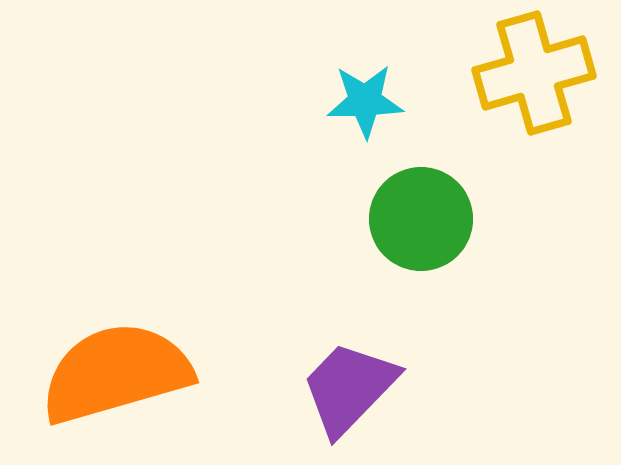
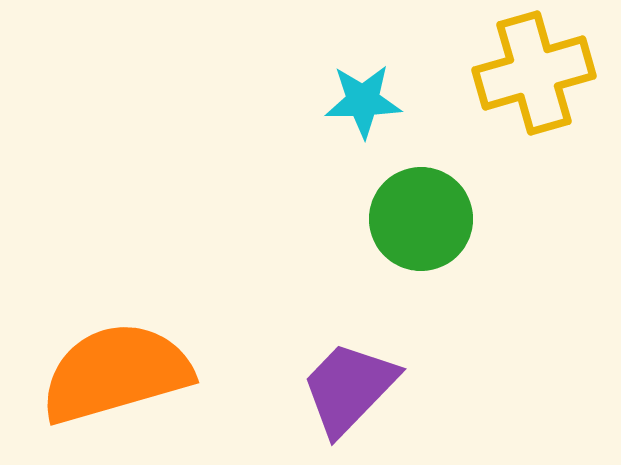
cyan star: moved 2 px left
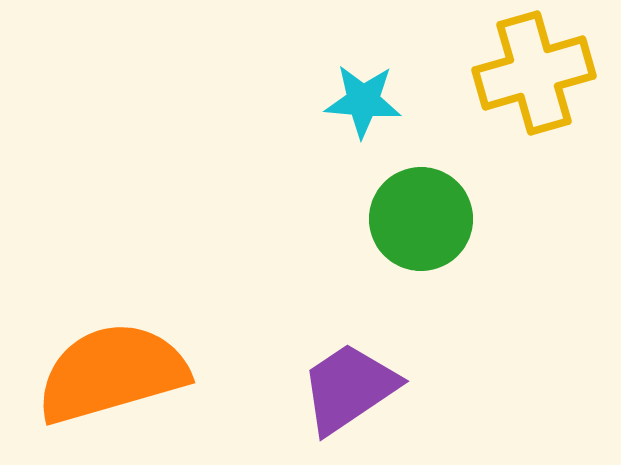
cyan star: rotated 6 degrees clockwise
orange semicircle: moved 4 px left
purple trapezoid: rotated 12 degrees clockwise
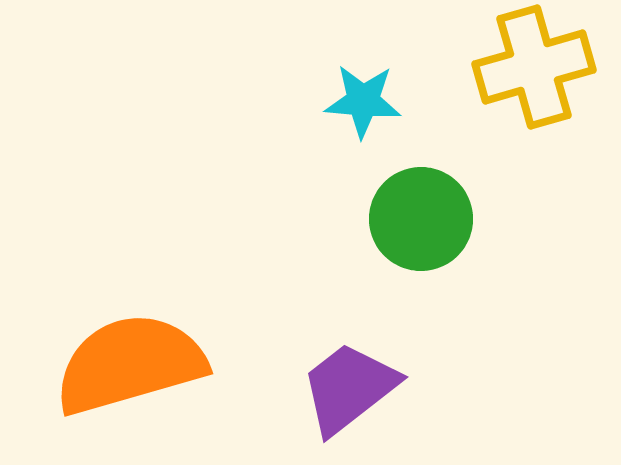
yellow cross: moved 6 px up
orange semicircle: moved 18 px right, 9 px up
purple trapezoid: rotated 4 degrees counterclockwise
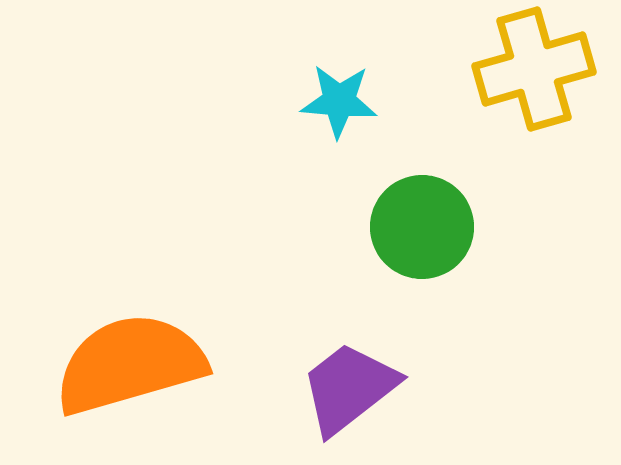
yellow cross: moved 2 px down
cyan star: moved 24 px left
green circle: moved 1 px right, 8 px down
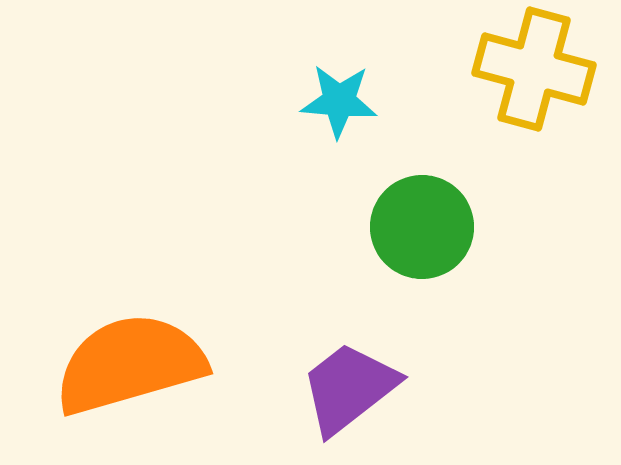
yellow cross: rotated 31 degrees clockwise
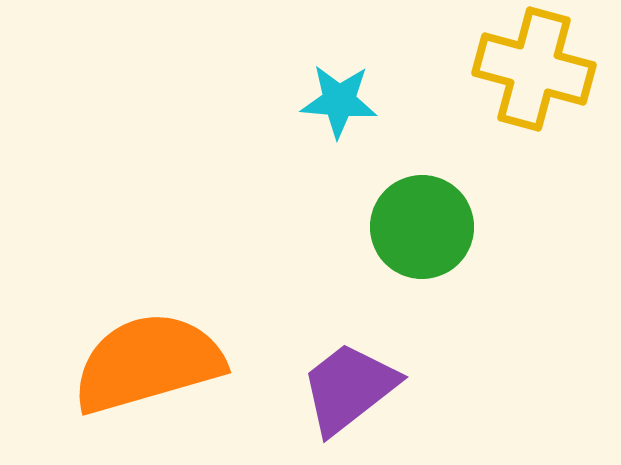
orange semicircle: moved 18 px right, 1 px up
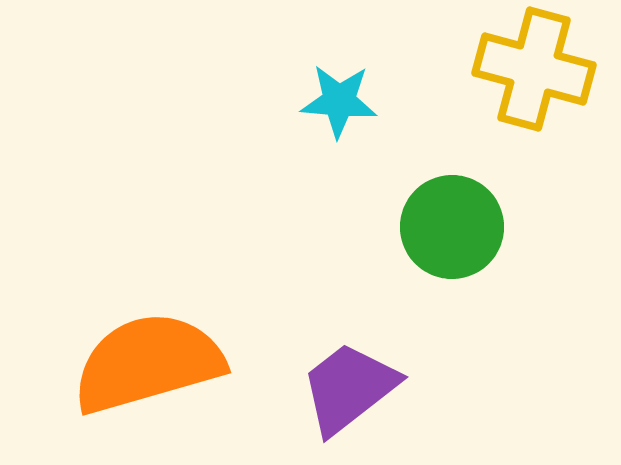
green circle: moved 30 px right
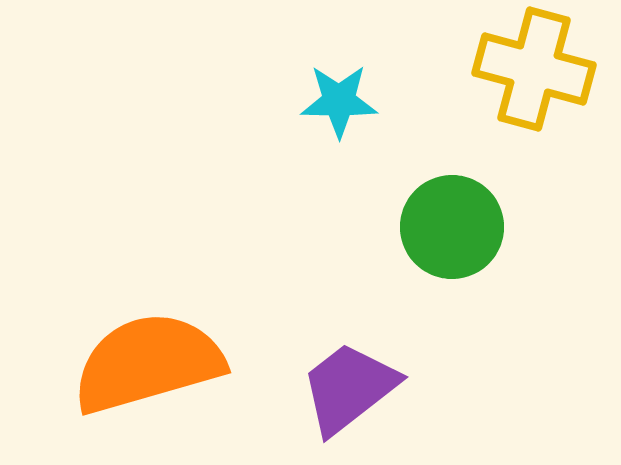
cyan star: rotated 4 degrees counterclockwise
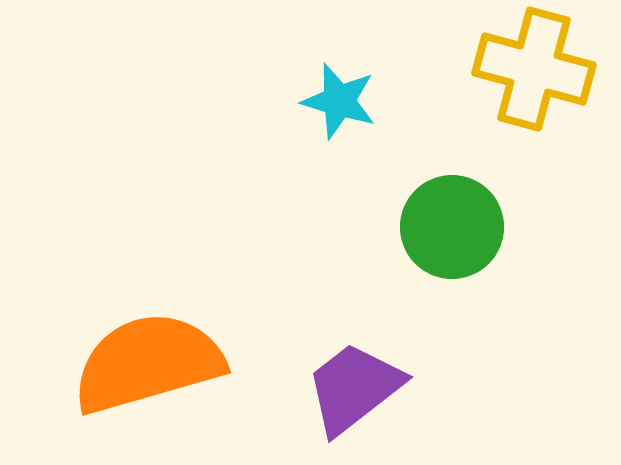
cyan star: rotated 16 degrees clockwise
purple trapezoid: moved 5 px right
